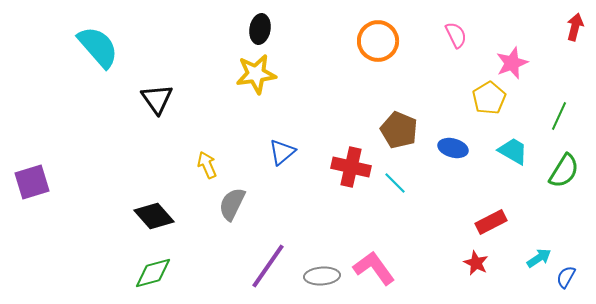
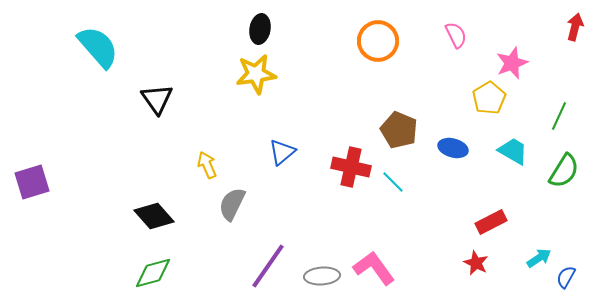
cyan line: moved 2 px left, 1 px up
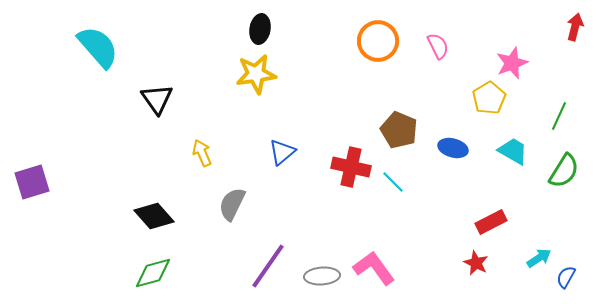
pink semicircle: moved 18 px left, 11 px down
yellow arrow: moved 5 px left, 12 px up
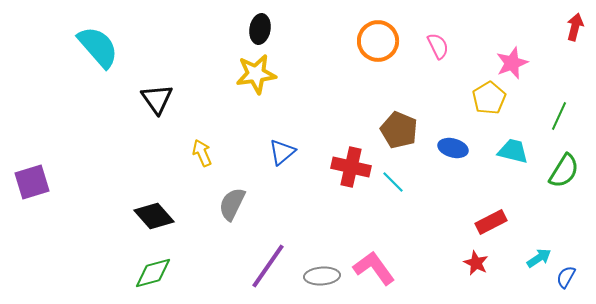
cyan trapezoid: rotated 16 degrees counterclockwise
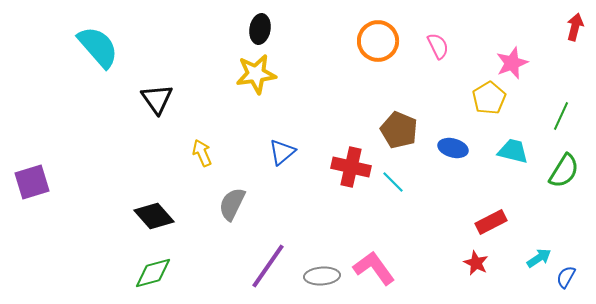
green line: moved 2 px right
